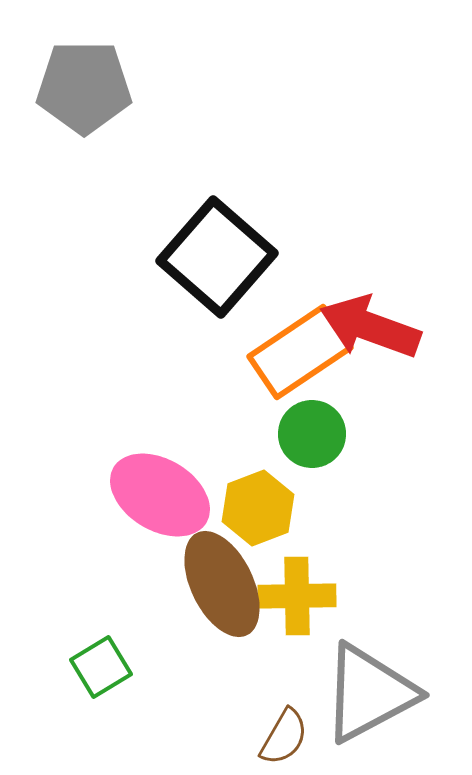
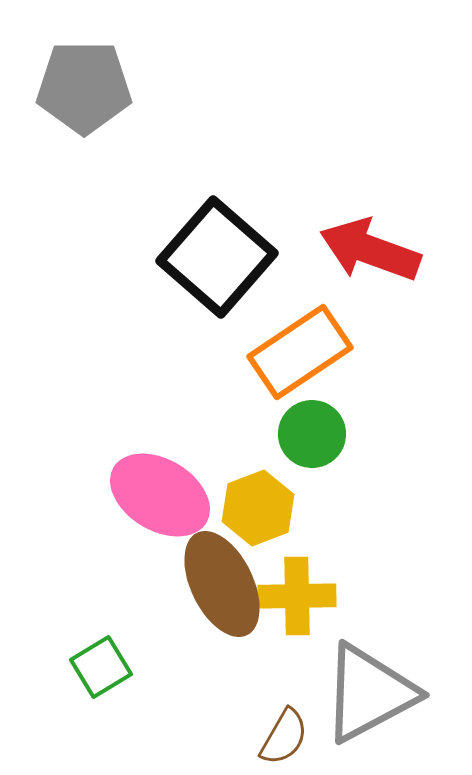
red arrow: moved 77 px up
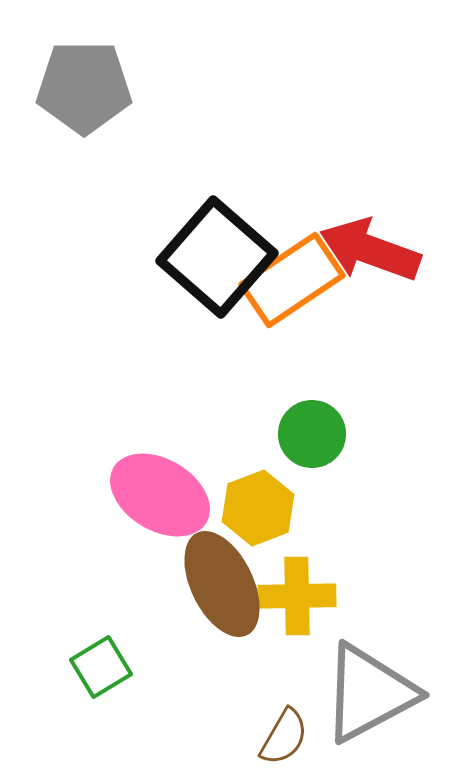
orange rectangle: moved 8 px left, 72 px up
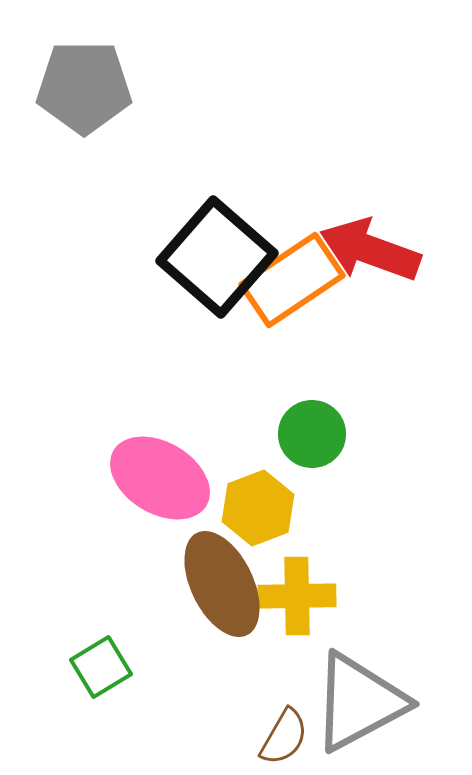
pink ellipse: moved 17 px up
gray triangle: moved 10 px left, 9 px down
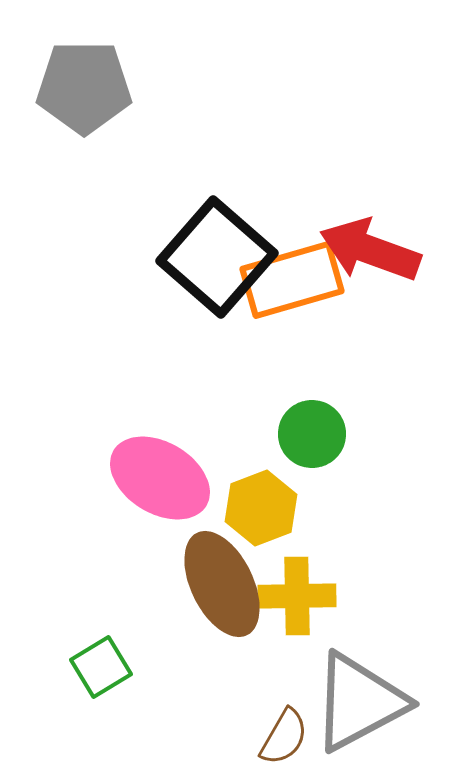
orange rectangle: rotated 18 degrees clockwise
yellow hexagon: moved 3 px right
